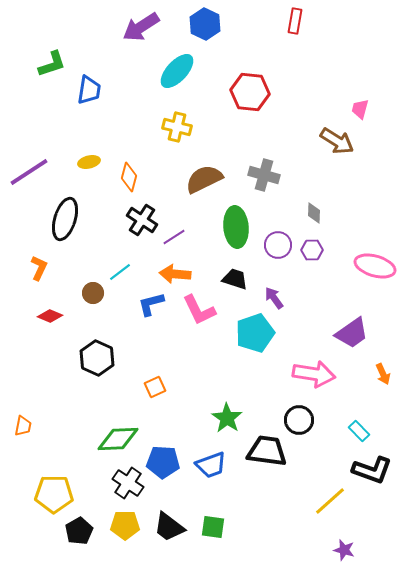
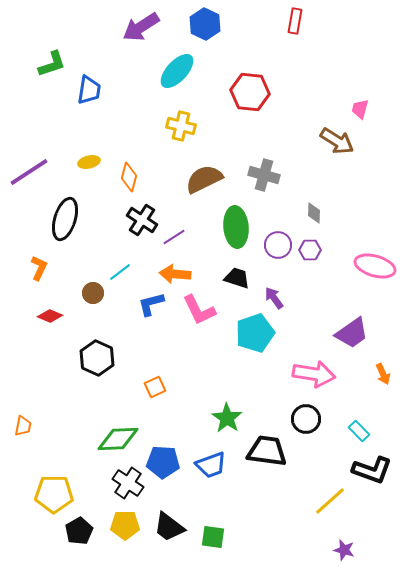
yellow cross at (177, 127): moved 4 px right, 1 px up
purple hexagon at (312, 250): moved 2 px left
black trapezoid at (235, 279): moved 2 px right, 1 px up
black circle at (299, 420): moved 7 px right, 1 px up
green square at (213, 527): moved 10 px down
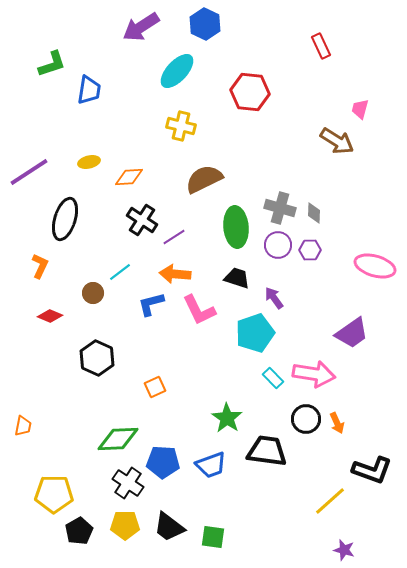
red rectangle at (295, 21): moved 26 px right, 25 px down; rotated 35 degrees counterclockwise
gray cross at (264, 175): moved 16 px right, 33 px down
orange diamond at (129, 177): rotated 72 degrees clockwise
orange L-shape at (39, 268): moved 1 px right, 2 px up
orange arrow at (383, 374): moved 46 px left, 49 px down
cyan rectangle at (359, 431): moved 86 px left, 53 px up
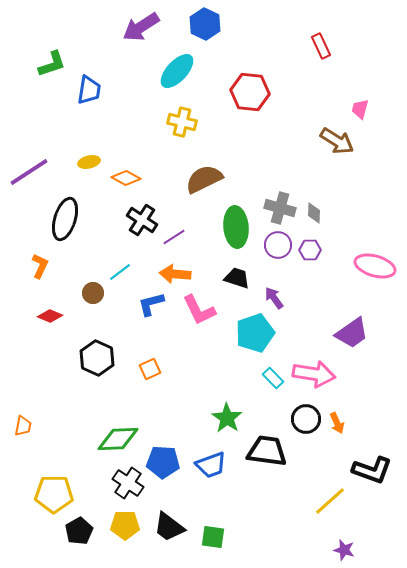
yellow cross at (181, 126): moved 1 px right, 4 px up
orange diamond at (129, 177): moved 3 px left, 1 px down; rotated 32 degrees clockwise
orange square at (155, 387): moved 5 px left, 18 px up
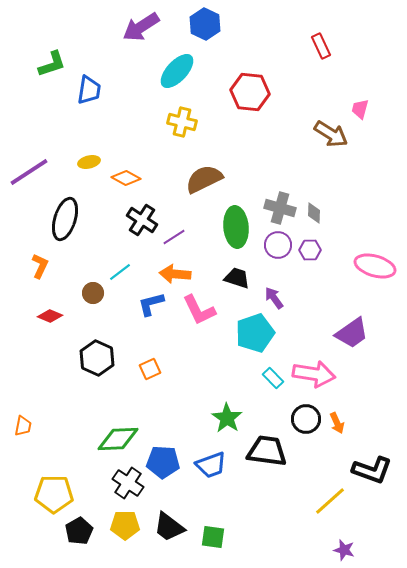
brown arrow at (337, 141): moved 6 px left, 7 px up
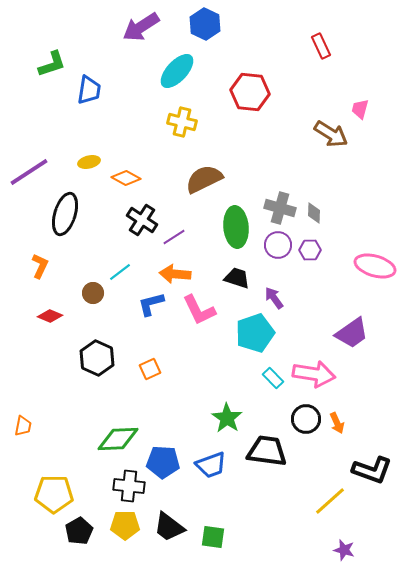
black ellipse at (65, 219): moved 5 px up
black cross at (128, 483): moved 1 px right, 3 px down; rotated 28 degrees counterclockwise
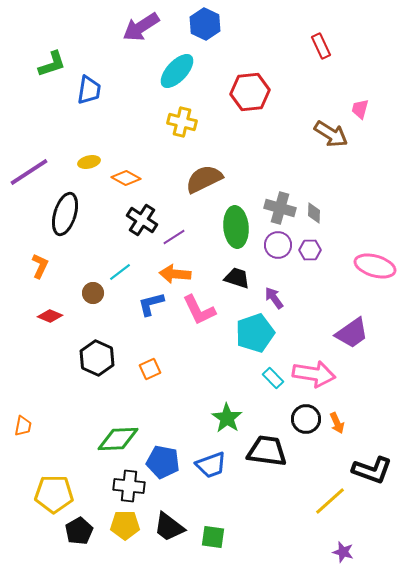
red hexagon at (250, 92): rotated 12 degrees counterclockwise
blue pentagon at (163, 462): rotated 8 degrees clockwise
purple star at (344, 550): moved 1 px left, 2 px down
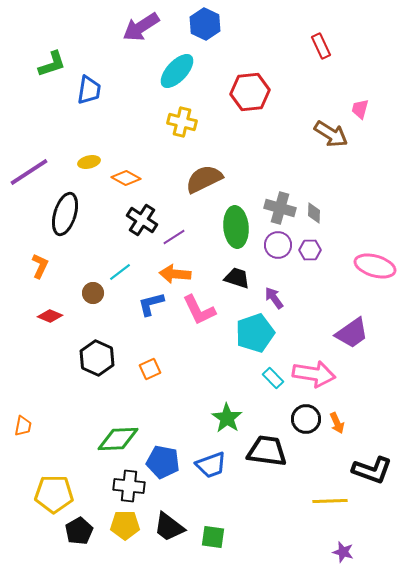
yellow line at (330, 501): rotated 40 degrees clockwise
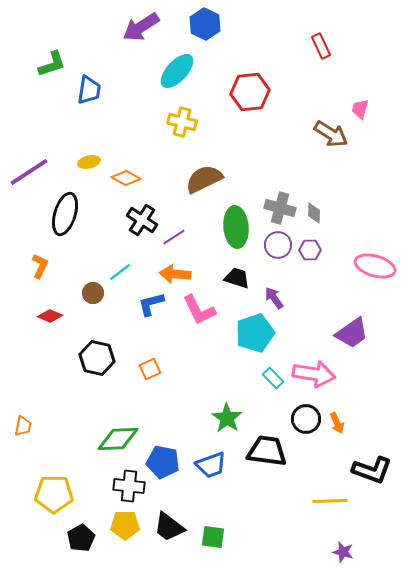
black hexagon at (97, 358): rotated 12 degrees counterclockwise
black pentagon at (79, 531): moved 2 px right, 7 px down
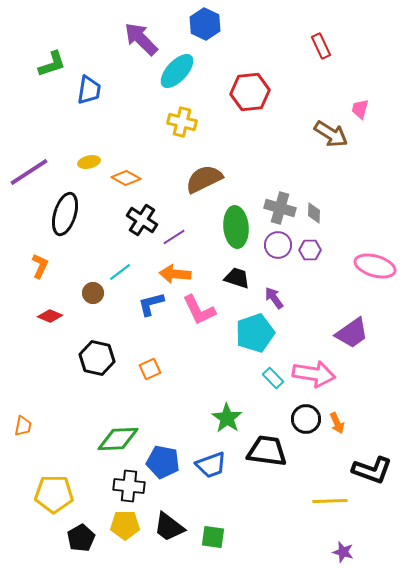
purple arrow at (141, 27): moved 12 px down; rotated 78 degrees clockwise
